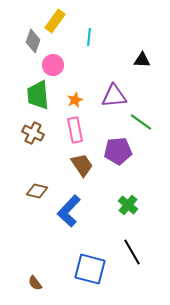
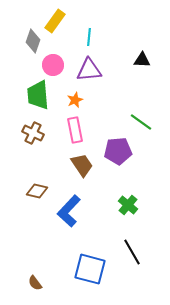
purple triangle: moved 25 px left, 26 px up
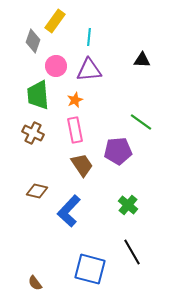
pink circle: moved 3 px right, 1 px down
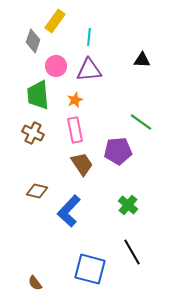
brown trapezoid: moved 1 px up
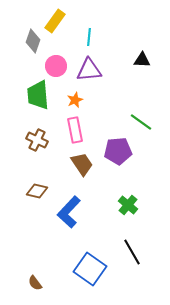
brown cross: moved 4 px right, 7 px down
blue L-shape: moved 1 px down
blue square: rotated 20 degrees clockwise
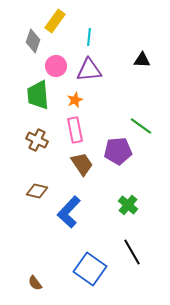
green line: moved 4 px down
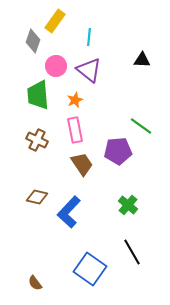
purple triangle: rotated 44 degrees clockwise
brown diamond: moved 6 px down
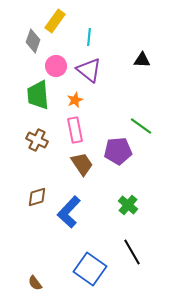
brown diamond: rotated 30 degrees counterclockwise
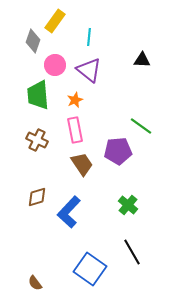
pink circle: moved 1 px left, 1 px up
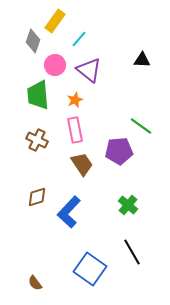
cyan line: moved 10 px left, 2 px down; rotated 36 degrees clockwise
purple pentagon: moved 1 px right
